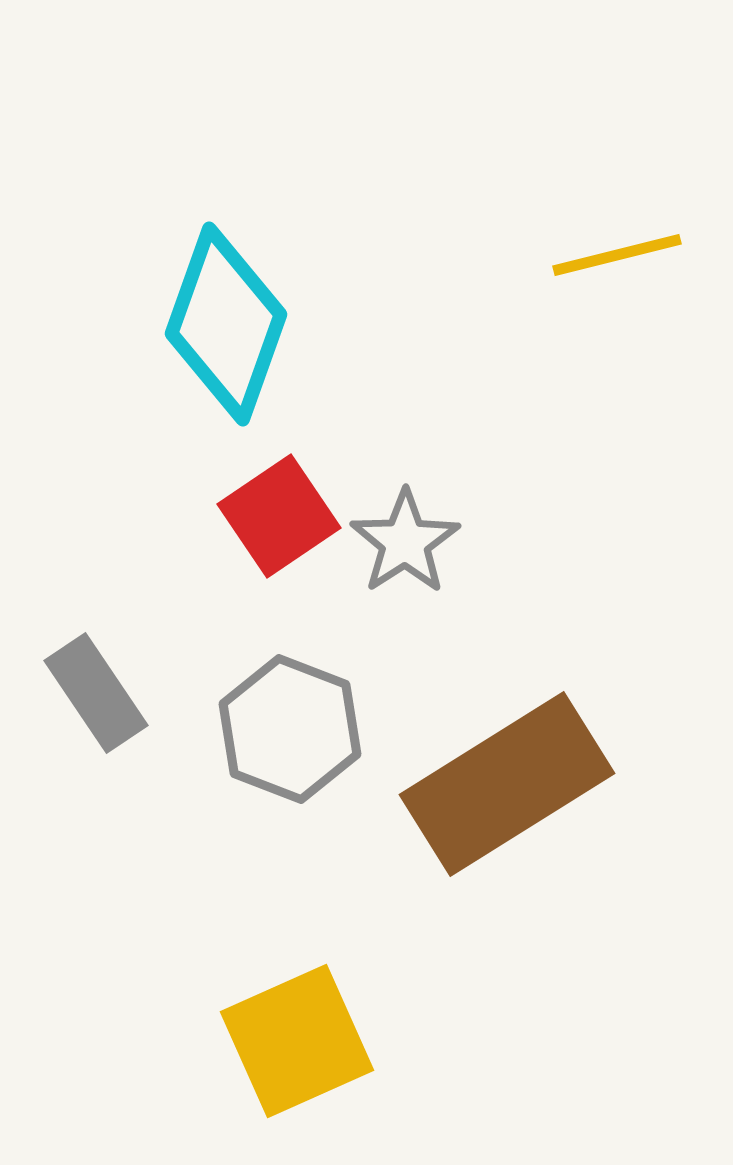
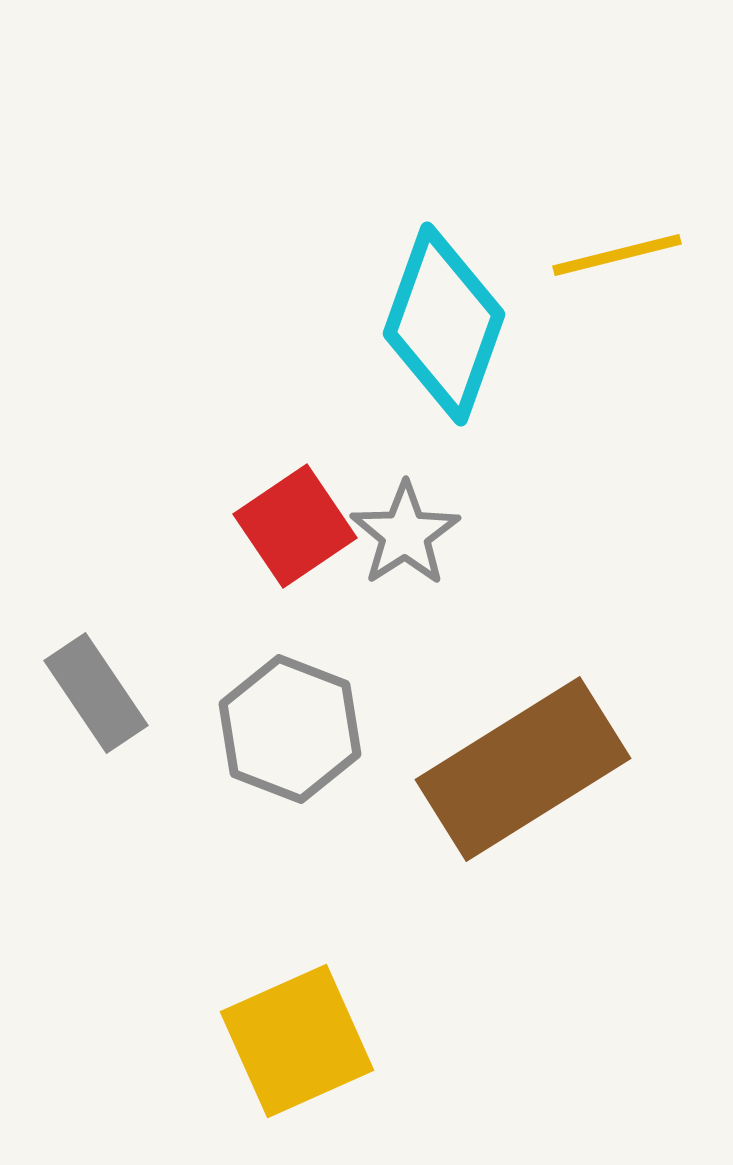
cyan diamond: moved 218 px right
red square: moved 16 px right, 10 px down
gray star: moved 8 px up
brown rectangle: moved 16 px right, 15 px up
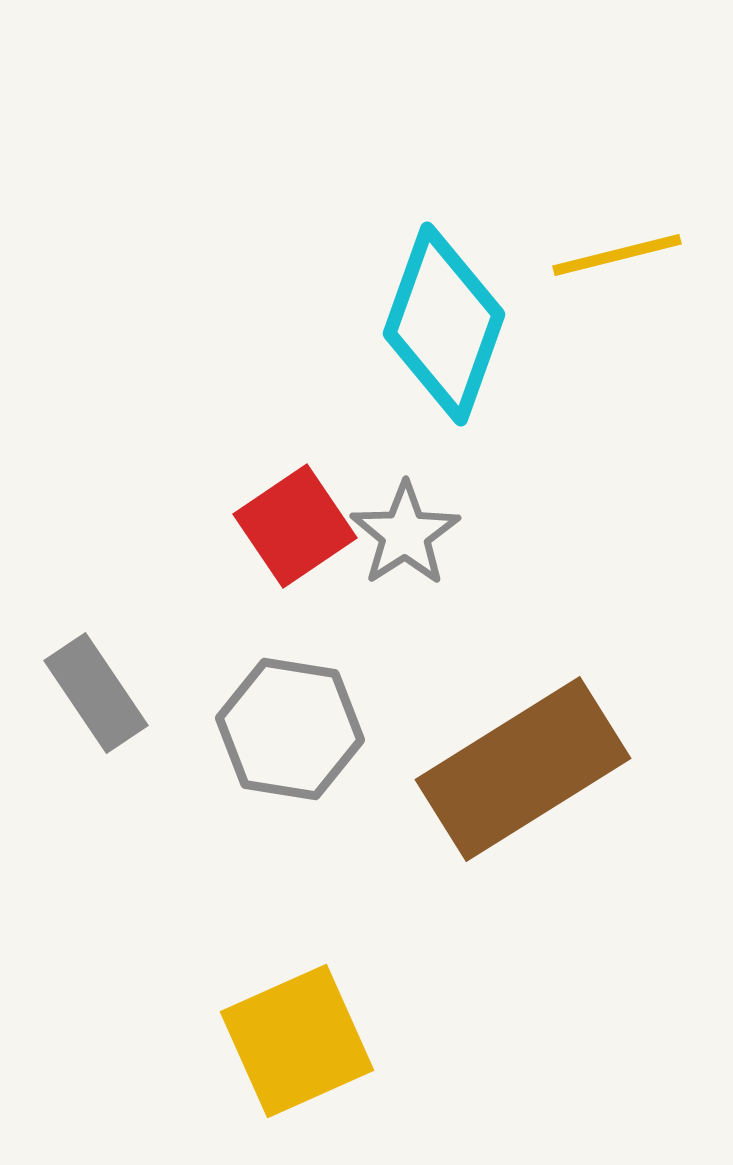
gray hexagon: rotated 12 degrees counterclockwise
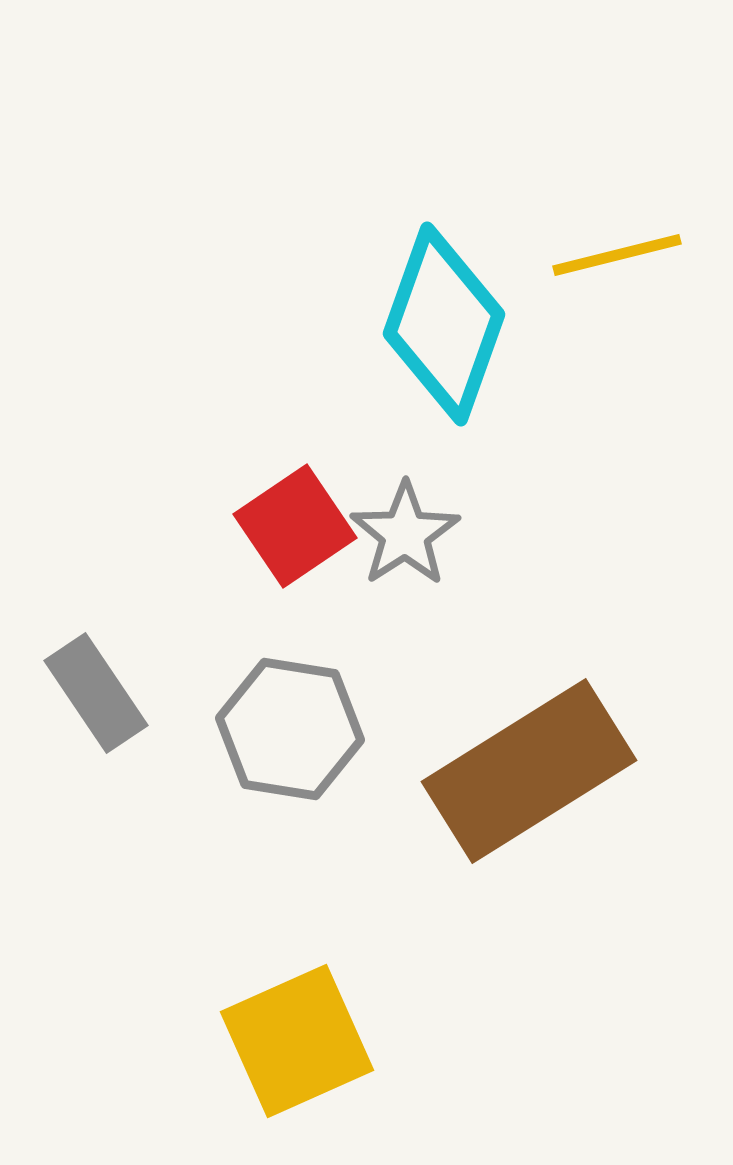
brown rectangle: moved 6 px right, 2 px down
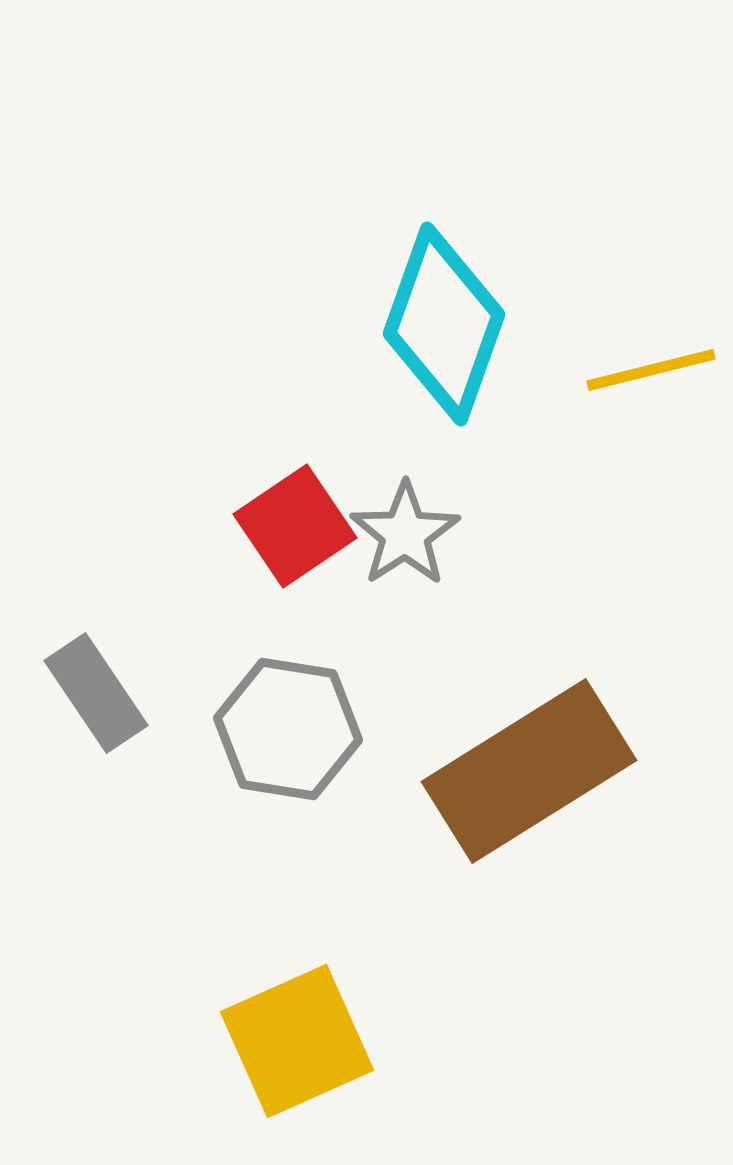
yellow line: moved 34 px right, 115 px down
gray hexagon: moved 2 px left
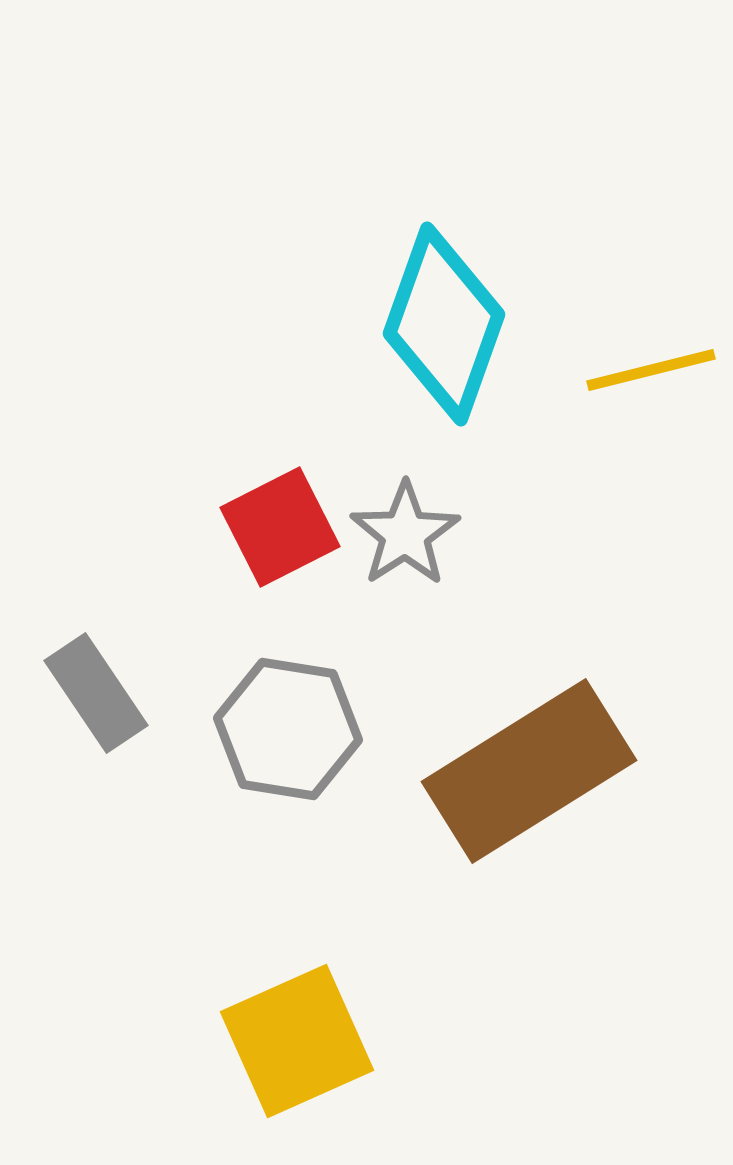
red square: moved 15 px left, 1 px down; rotated 7 degrees clockwise
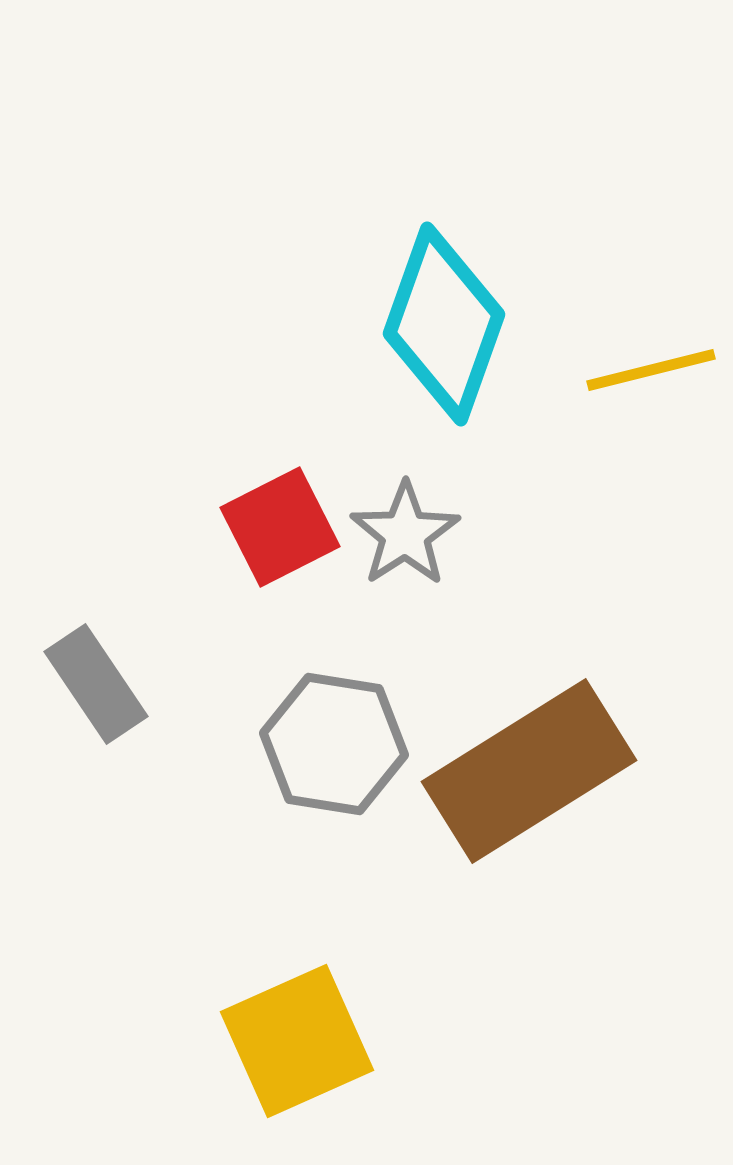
gray rectangle: moved 9 px up
gray hexagon: moved 46 px right, 15 px down
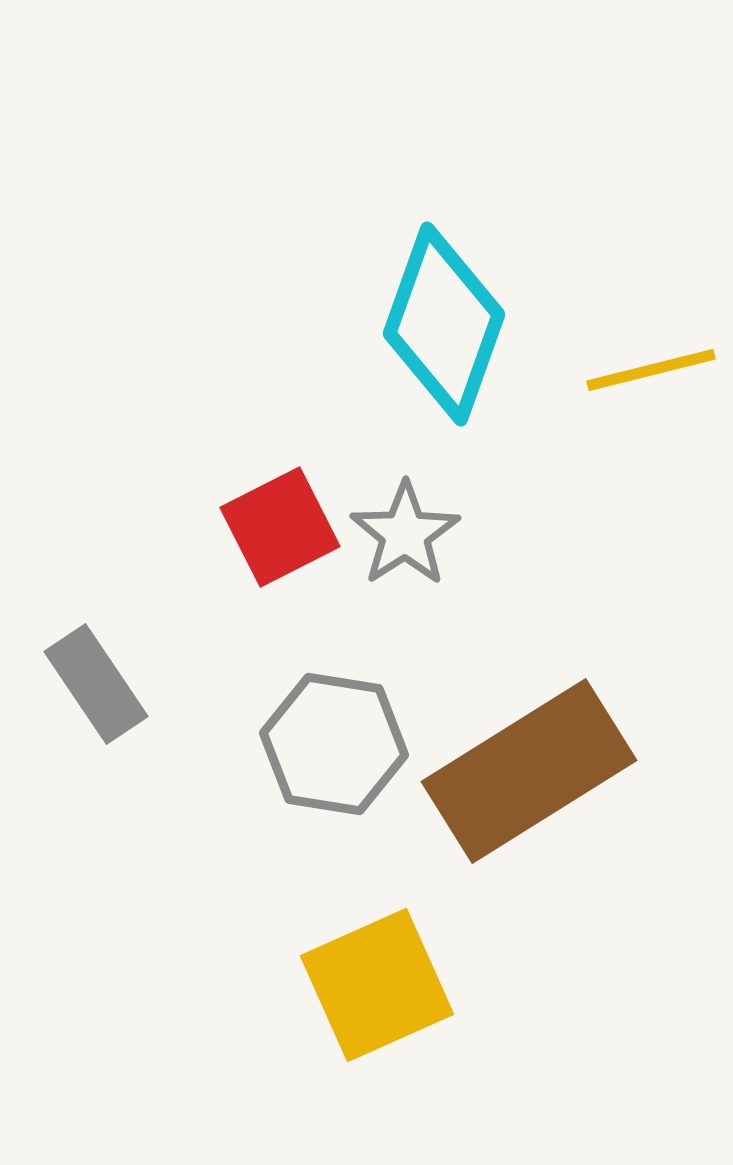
yellow square: moved 80 px right, 56 px up
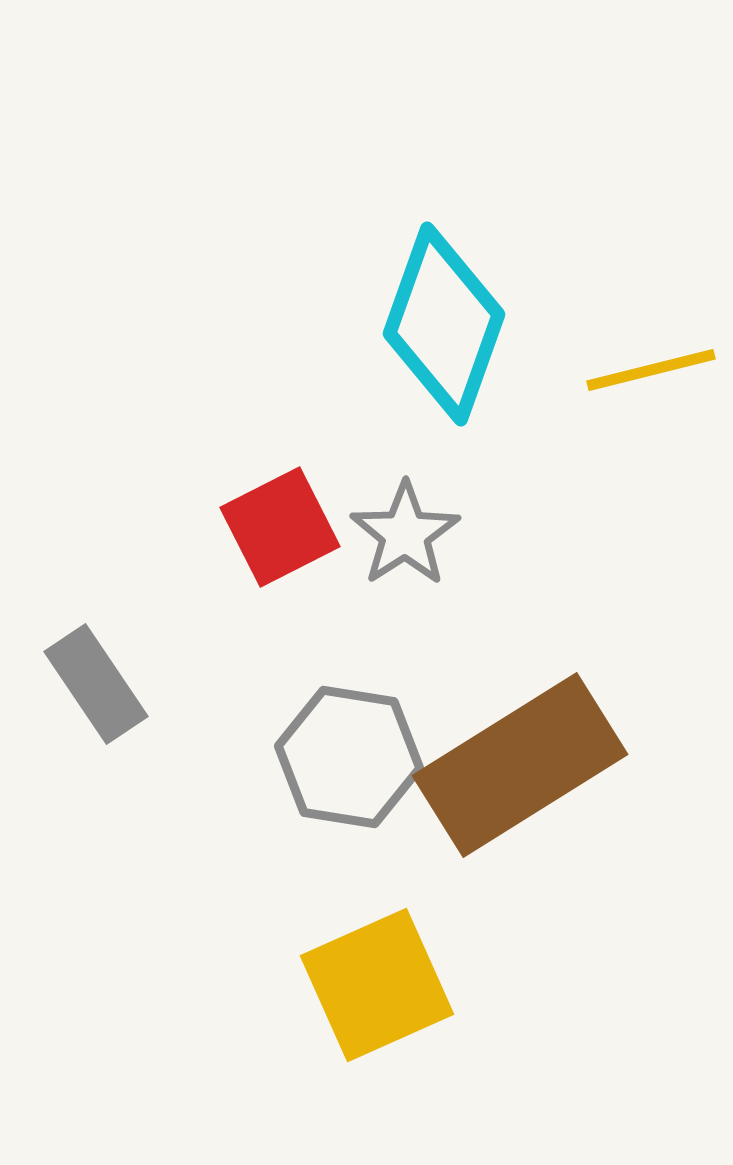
gray hexagon: moved 15 px right, 13 px down
brown rectangle: moved 9 px left, 6 px up
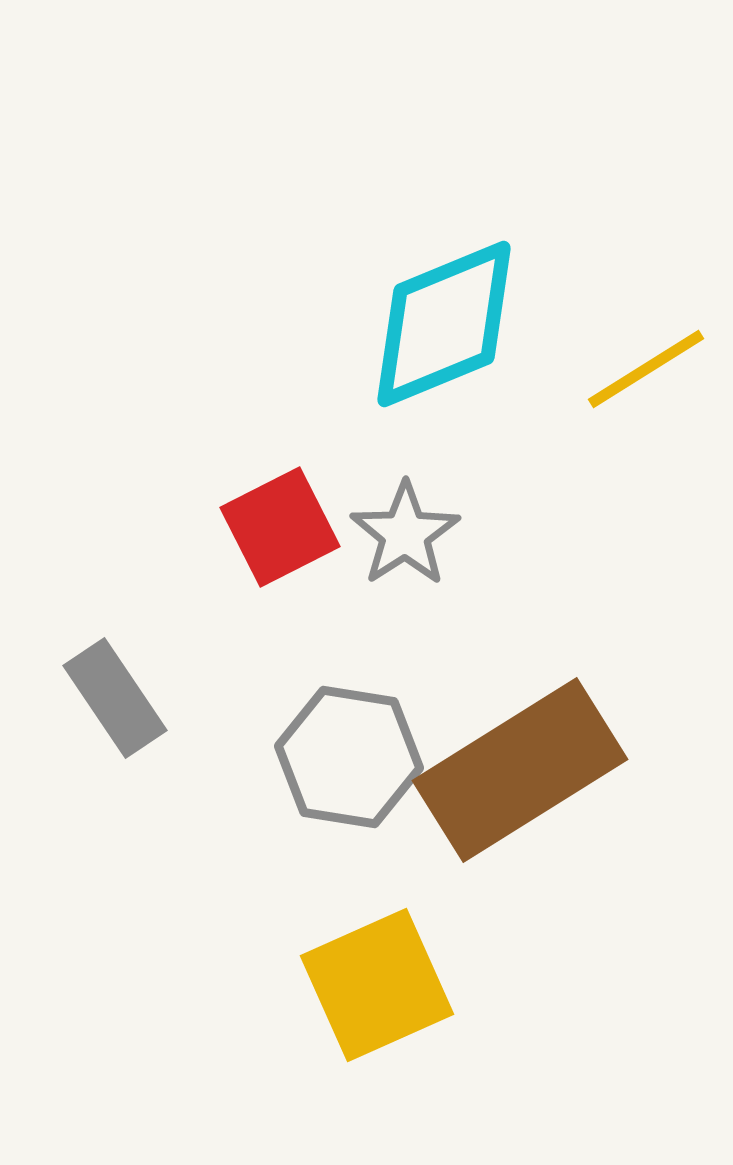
cyan diamond: rotated 48 degrees clockwise
yellow line: moved 5 px left, 1 px up; rotated 18 degrees counterclockwise
gray rectangle: moved 19 px right, 14 px down
brown rectangle: moved 5 px down
